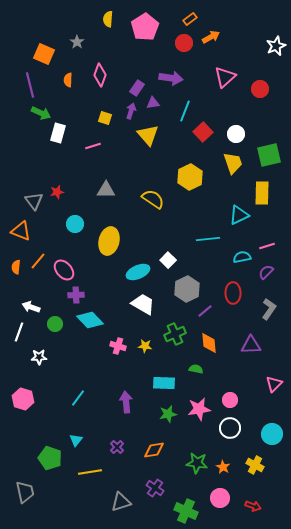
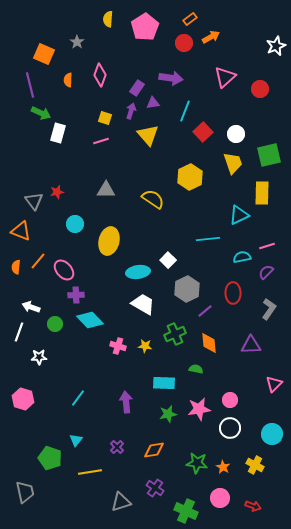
pink line at (93, 146): moved 8 px right, 5 px up
cyan ellipse at (138, 272): rotated 15 degrees clockwise
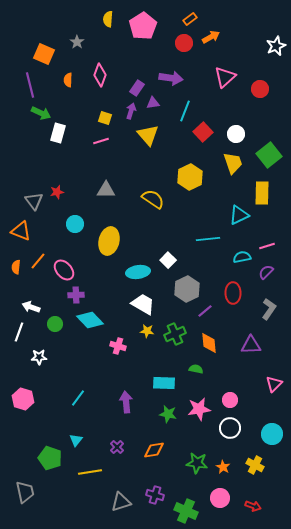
pink pentagon at (145, 27): moved 2 px left, 1 px up
green square at (269, 155): rotated 25 degrees counterclockwise
yellow star at (145, 346): moved 2 px right, 15 px up
green star at (168, 414): rotated 24 degrees clockwise
purple cross at (155, 488): moved 7 px down; rotated 18 degrees counterclockwise
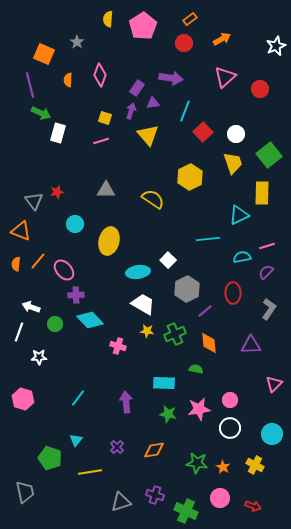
orange arrow at (211, 37): moved 11 px right, 2 px down
orange semicircle at (16, 267): moved 3 px up
